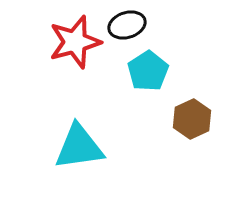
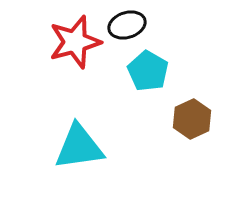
cyan pentagon: rotated 9 degrees counterclockwise
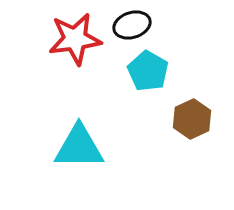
black ellipse: moved 5 px right
red star: moved 3 px up; rotated 8 degrees clockwise
cyan triangle: rotated 8 degrees clockwise
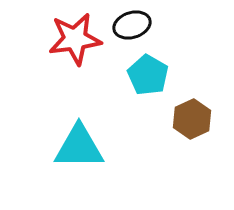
cyan pentagon: moved 4 px down
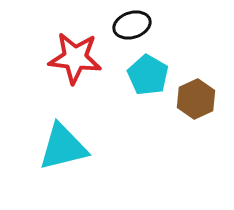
red star: moved 19 px down; rotated 14 degrees clockwise
brown hexagon: moved 4 px right, 20 px up
cyan triangle: moved 16 px left; rotated 14 degrees counterclockwise
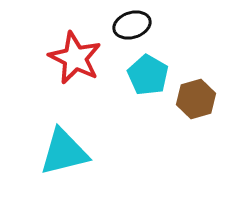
red star: rotated 20 degrees clockwise
brown hexagon: rotated 9 degrees clockwise
cyan triangle: moved 1 px right, 5 px down
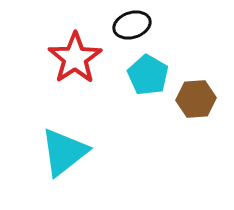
red star: rotated 12 degrees clockwise
brown hexagon: rotated 12 degrees clockwise
cyan triangle: rotated 24 degrees counterclockwise
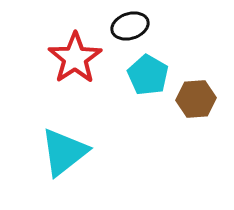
black ellipse: moved 2 px left, 1 px down
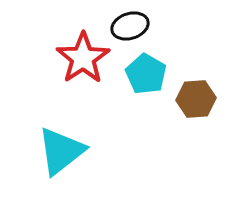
red star: moved 8 px right
cyan pentagon: moved 2 px left, 1 px up
cyan triangle: moved 3 px left, 1 px up
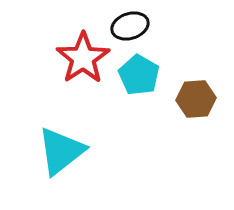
cyan pentagon: moved 7 px left, 1 px down
